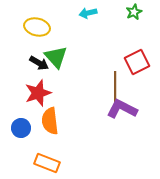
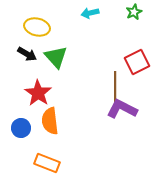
cyan arrow: moved 2 px right
black arrow: moved 12 px left, 9 px up
red star: rotated 20 degrees counterclockwise
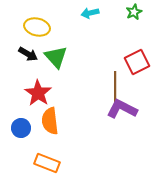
black arrow: moved 1 px right
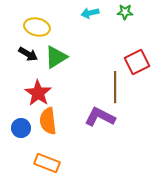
green star: moved 9 px left; rotated 28 degrees clockwise
green triangle: rotated 40 degrees clockwise
purple L-shape: moved 22 px left, 8 px down
orange semicircle: moved 2 px left
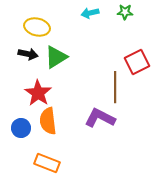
black arrow: rotated 18 degrees counterclockwise
purple L-shape: moved 1 px down
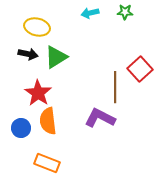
red square: moved 3 px right, 7 px down; rotated 15 degrees counterclockwise
